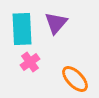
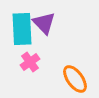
purple triangle: moved 12 px left; rotated 25 degrees counterclockwise
orange ellipse: rotated 8 degrees clockwise
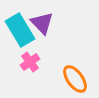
purple triangle: moved 2 px left
cyan rectangle: moved 2 px left, 1 px down; rotated 28 degrees counterclockwise
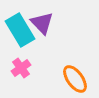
pink cross: moved 9 px left, 6 px down
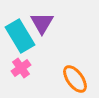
purple triangle: rotated 15 degrees clockwise
cyan rectangle: moved 6 px down
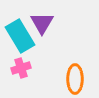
pink cross: rotated 18 degrees clockwise
orange ellipse: rotated 36 degrees clockwise
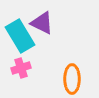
purple triangle: rotated 35 degrees counterclockwise
orange ellipse: moved 3 px left
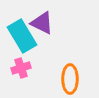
cyan rectangle: moved 2 px right
orange ellipse: moved 2 px left
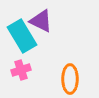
purple triangle: moved 1 px left, 2 px up
pink cross: moved 2 px down
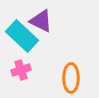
cyan rectangle: rotated 16 degrees counterclockwise
orange ellipse: moved 1 px right, 1 px up
